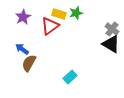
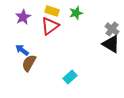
yellow rectangle: moved 7 px left, 3 px up
blue arrow: moved 1 px down
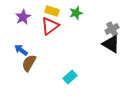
gray cross: rotated 24 degrees clockwise
blue arrow: moved 1 px left
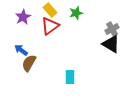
yellow rectangle: moved 2 px left, 1 px up; rotated 32 degrees clockwise
cyan rectangle: rotated 48 degrees counterclockwise
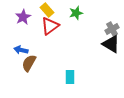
yellow rectangle: moved 3 px left
blue arrow: rotated 24 degrees counterclockwise
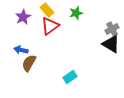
cyan rectangle: rotated 56 degrees clockwise
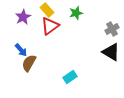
black triangle: moved 8 px down
blue arrow: rotated 144 degrees counterclockwise
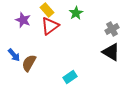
green star: rotated 16 degrees counterclockwise
purple star: moved 3 px down; rotated 21 degrees counterclockwise
blue arrow: moved 7 px left, 5 px down
